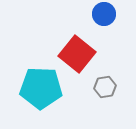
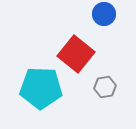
red square: moved 1 px left
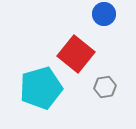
cyan pentagon: rotated 18 degrees counterclockwise
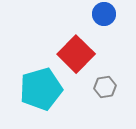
red square: rotated 6 degrees clockwise
cyan pentagon: moved 1 px down
